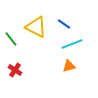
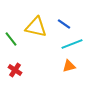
yellow triangle: rotated 15 degrees counterclockwise
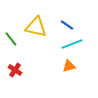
blue line: moved 3 px right, 1 px down
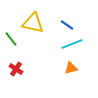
yellow triangle: moved 3 px left, 4 px up
orange triangle: moved 2 px right, 2 px down
red cross: moved 1 px right, 1 px up
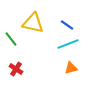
cyan line: moved 4 px left
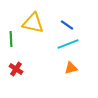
green line: rotated 35 degrees clockwise
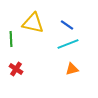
orange triangle: moved 1 px right, 1 px down
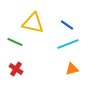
green line: moved 4 px right, 3 px down; rotated 63 degrees counterclockwise
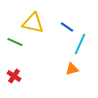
blue line: moved 2 px down
cyan line: moved 12 px right; rotated 45 degrees counterclockwise
red cross: moved 2 px left, 7 px down
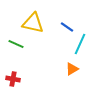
green line: moved 1 px right, 2 px down
orange triangle: rotated 16 degrees counterclockwise
red cross: moved 1 px left, 3 px down; rotated 24 degrees counterclockwise
